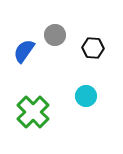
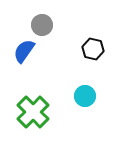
gray circle: moved 13 px left, 10 px up
black hexagon: moved 1 px down; rotated 10 degrees clockwise
cyan circle: moved 1 px left
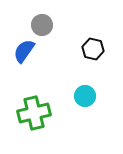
green cross: moved 1 px right, 1 px down; rotated 32 degrees clockwise
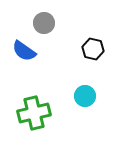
gray circle: moved 2 px right, 2 px up
blue semicircle: rotated 90 degrees counterclockwise
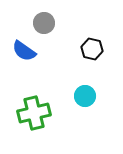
black hexagon: moved 1 px left
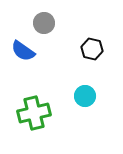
blue semicircle: moved 1 px left
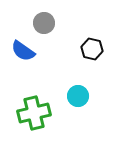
cyan circle: moved 7 px left
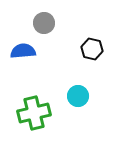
blue semicircle: rotated 140 degrees clockwise
